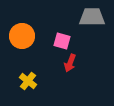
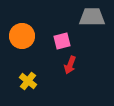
pink square: rotated 30 degrees counterclockwise
red arrow: moved 2 px down
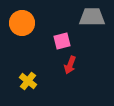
orange circle: moved 13 px up
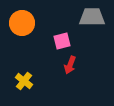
yellow cross: moved 4 px left
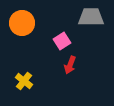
gray trapezoid: moved 1 px left
pink square: rotated 18 degrees counterclockwise
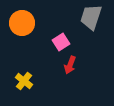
gray trapezoid: rotated 72 degrees counterclockwise
pink square: moved 1 px left, 1 px down
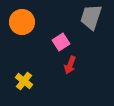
orange circle: moved 1 px up
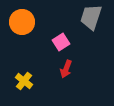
red arrow: moved 4 px left, 4 px down
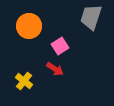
orange circle: moved 7 px right, 4 px down
pink square: moved 1 px left, 4 px down
red arrow: moved 11 px left; rotated 78 degrees counterclockwise
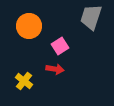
red arrow: rotated 24 degrees counterclockwise
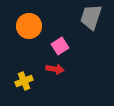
yellow cross: rotated 30 degrees clockwise
